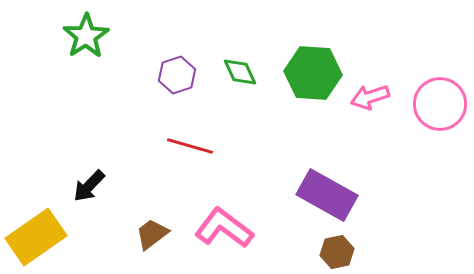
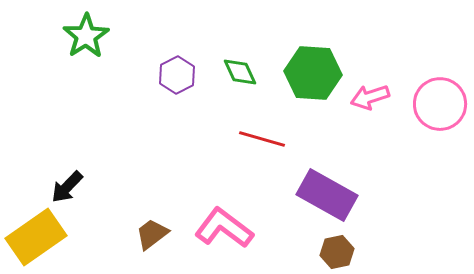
purple hexagon: rotated 9 degrees counterclockwise
red line: moved 72 px right, 7 px up
black arrow: moved 22 px left, 1 px down
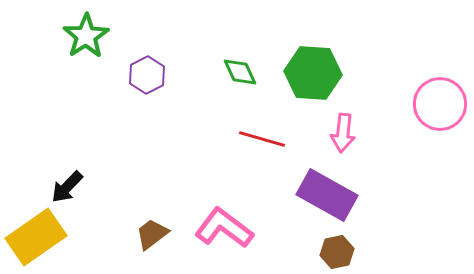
purple hexagon: moved 30 px left
pink arrow: moved 27 px left, 36 px down; rotated 66 degrees counterclockwise
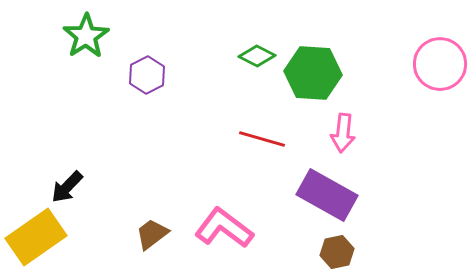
green diamond: moved 17 px right, 16 px up; rotated 39 degrees counterclockwise
pink circle: moved 40 px up
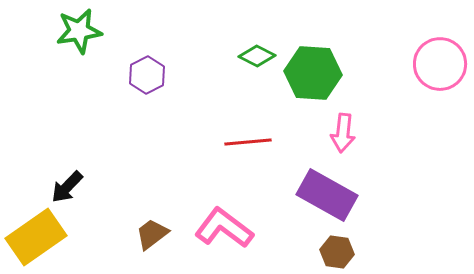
green star: moved 7 px left, 5 px up; rotated 24 degrees clockwise
red line: moved 14 px left, 3 px down; rotated 21 degrees counterclockwise
brown hexagon: rotated 20 degrees clockwise
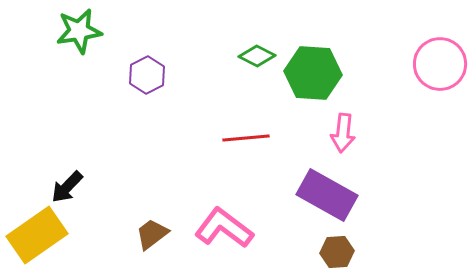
red line: moved 2 px left, 4 px up
yellow rectangle: moved 1 px right, 2 px up
brown hexagon: rotated 12 degrees counterclockwise
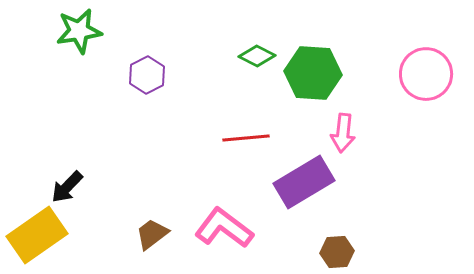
pink circle: moved 14 px left, 10 px down
purple rectangle: moved 23 px left, 13 px up; rotated 60 degrees counterclockwise
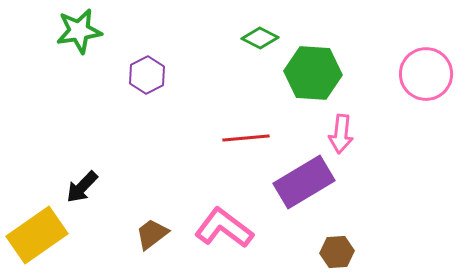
green diamond: moved 3 px right, 18 px up
pink arrow: moved 2 px left, 1 px down
black arrow: moved 15 px right
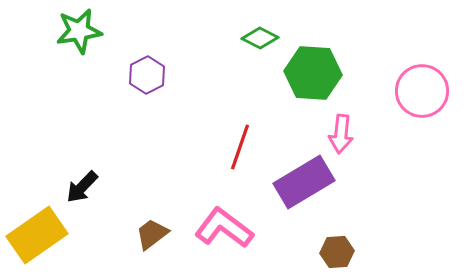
pink circle: moved 4 px left, 17 px down
red line: moved 6 px left, 9 px down; rotated 66 degrees counterclockwise
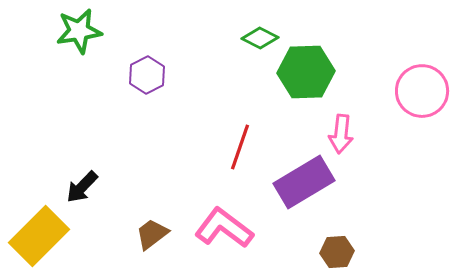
green hexagon: moved 7 px left, 1 px up; rotated 6 degrees counterclockwise
yellow rectangle: moved 2 px right, 1 px down; rotated 10 degrees counterclockwise
